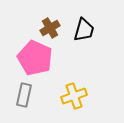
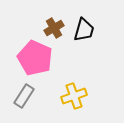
brown cross: moved 4 px right
gray rectangle: moved 1 px down; rotated 20 degrees clockwise
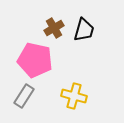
pink pentagon: moved 2 px down; rotated 12 degrees counterclockwise
yellow cross: rotated 35 degrees clockwise
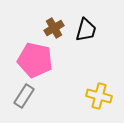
black trapezoid: moved 2 px right
yellow cross: moved 25 px right
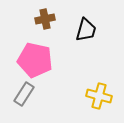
brown cross: moved 9 px left, 9 px up; rotated 18 degrees clockwise
gray rectangle: moved 2 px up
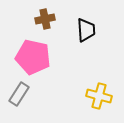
black trapezoid: rotated 20 degrees counterclockwise
pink pentagon: moved 2 px left, 3 px up
gray rectangle: moved 5 px left
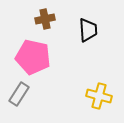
black trapezoid: moved 2 px right
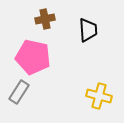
gray rectangle: moved 2 px up
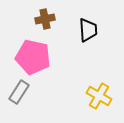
yellow cross: rotated 15 degrees clockwise
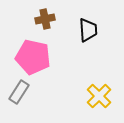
yellow cross: rotated 15 degrees clockwise
